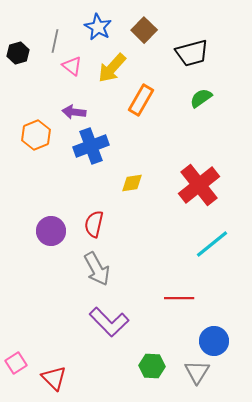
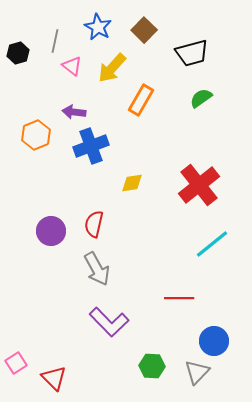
gray triangle: rotated 12 degrees clockwise
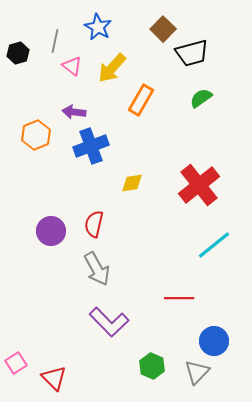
brown square: moved 19 px right, 1 px up
cyan line: moved 2 px right, 1 px down
green hexagon: rotated 20 degrees clockwise
